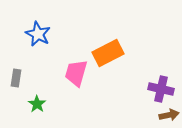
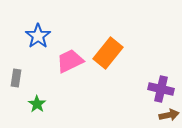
blue star: moved 2 px down; rotated 10 degrees clockwise
orange rectangle: rotated 24 degrees counterclockwise
pink trapezoid: moved 6 px left, 12 px up; rotated 48 degrees clockwise
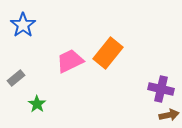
blue star: moved 15 px left, 11 px up
gray rectangle: rotated 42 degrees clockwise
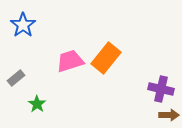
orange rectangle: moved 2 px left, 5 px down
pink trapezoid: rotated 8 degrees clockwise
brown arrow: rotated 12 degrees clockwise
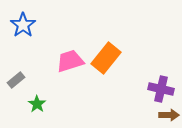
gray rectangle: moved 2 px down
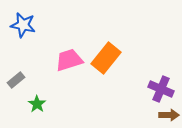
blue star: rotated 25 degrees counterclockwise
pink trapezoid: moved 1 px left, 1 px up
purple cross: rotated 10 degrees clockwise
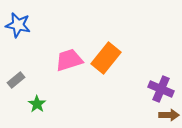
blue star: moved 5 px left
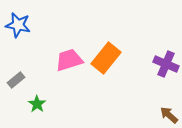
purple cross: moved 5 px right, 25 px up
brown arrow: rotated 138 degrees counterclockwise
